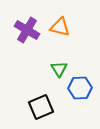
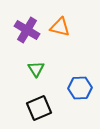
green triangle: moved 23 px left
black square: moved 2 px left, 1 px down
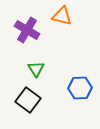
orange triangle: moved 2 px right, 11 px up
black square: moved 11 px left, 8 px up; rotated 30 degrees counterclockwise
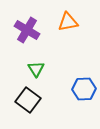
orange triangle: moved 6 px right, 6 px down; rotated 25 degrees counterclockwise
blue hexagon: moved 4 px right, 1 px down
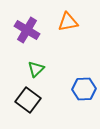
green triangle: rotated 18 degrees clockwise
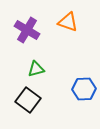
orange triangle: rotated 30 degrees clockwise
green triangle: rotated 30 degrees clockwise
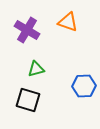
blue hexagon: moved 3 px up
black square: rotated 20 degrees counterclockwise
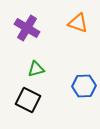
orange triangle: moved 10 px right, 1 px down
purple cross: moved 2 px up
black square: rotated 10 degrees clockwise
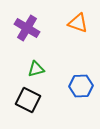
blue hexagon: moved 3 px left
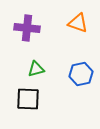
purple cross: rotated 25 degrees counterclockwise
blue hexagon: moved 12 px up; rotated 10 degrees counterclockwise
black square: moved 1 px up; rotated 25 degrees counterclockwise
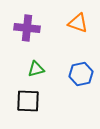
black square: moved 2 px down
